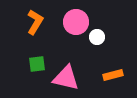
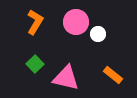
white circle: moved 1 px right, 3 px up
green square: moved 2 px left; rotated 36 degrees counterclockwise
orange rectangle: rotated 54 degrees clockwise
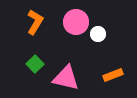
orange rectangle: rotated 60 degrees counterclockwise
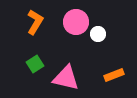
green square: rotated 12 degrees clockwise
orange rectangle: moved 1 px right
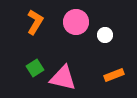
white circle: moved 7 px right, 1 px down
green square: moved 4 px down
pink triangle: moved 3 px left
